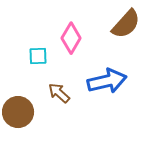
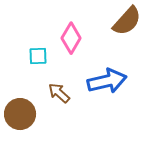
brown semicircle: moved 1 px right, 3 px up
brown circle: moved 2 px right, 2 px down
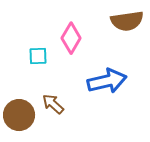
brown semicircle: rotated 40 degrees clockwise
brown arrow: moved 6 px left, 11 px down
brown circle: moved 1 px left, 1 px down
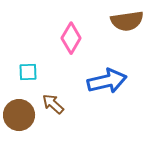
cyan square: moved 10 px left, 16 px down
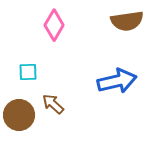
pink diamond: moved 17 px left, 13 px up
blue arrow: moved 10 px right
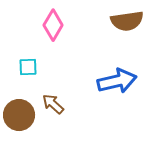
pink diamond: moved 1 px left
cyan square: moved 5 px up
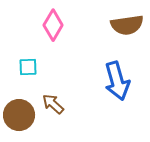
brown semicircle: moved 4 px down
blue arrow: rotated 87 degrees clockwise
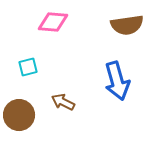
pink diamond: moved 3 px up; rotated 64 degrees clockwise
cyan square: rotated 12 degrees counterclockwise
brown arrow: moved 10 px right, 2 px up; rotated 15 degrees counterclockwise
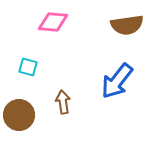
cyan square: rotated 30 degrees clockwise
blue arrow: rotated 54 degrees clockwise
brown arrow: rotated 55 degrees clockwise
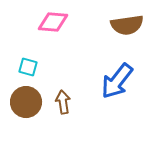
brown circle: moved 7 px right, 13 px up
